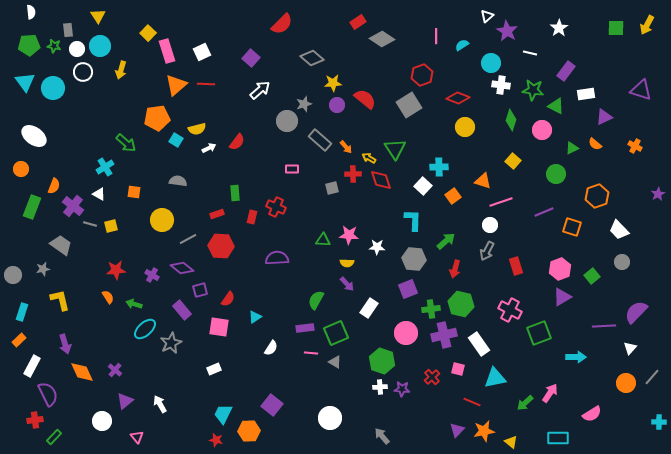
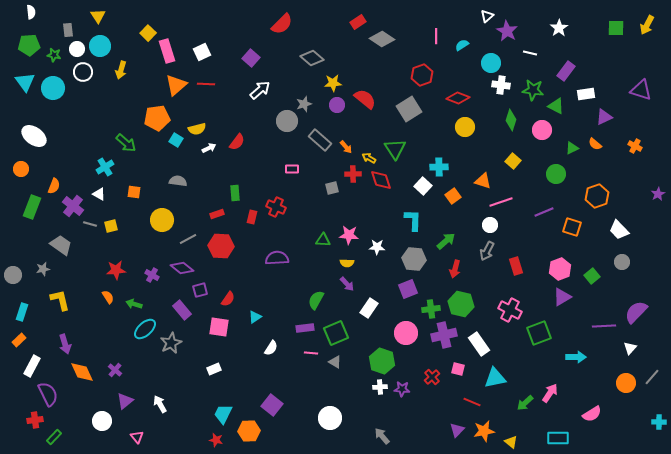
green star at (54, 46): moved 9 px down
gray square at (409, 105): moved 4 px down
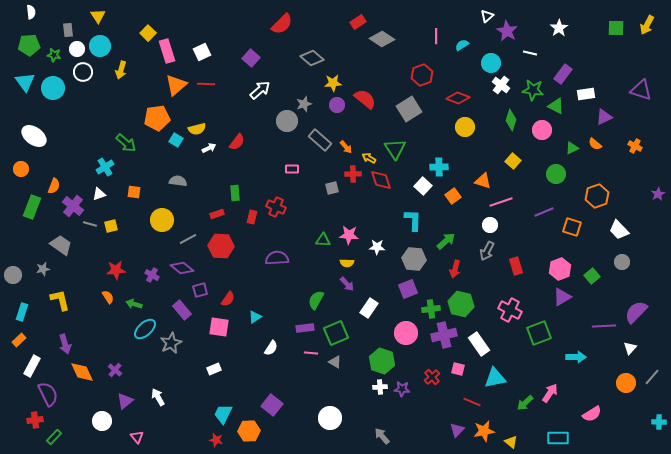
purple rectangle at (566, 71): moved 3 px left, 3 px down
white cross at (501, 85): rotated 30 degrees clockwise
white triangle at (99, 194): rotated 48 degrees counterclockwise
white arrow at (160, 404): moved 2 px left, 7 px up
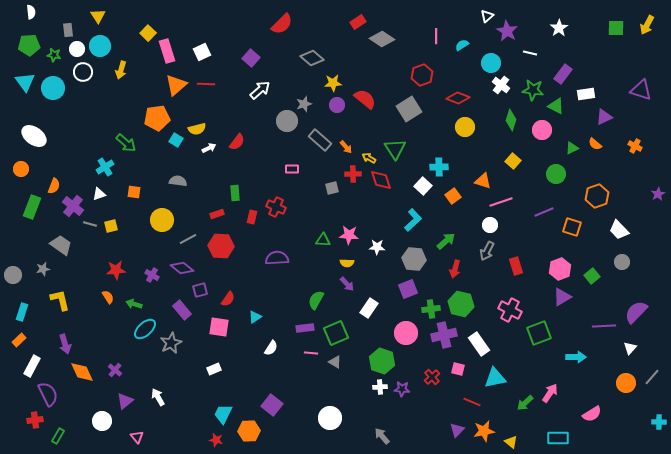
cyan L-shape at (413, 220): rotated 45 degrees clockwise
green rectangle at (54, 437): moved 4 px right, 1 px up; rotated 14 degrees counterclockwise
